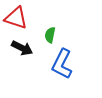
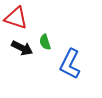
green semicircle: moved 5 px left, 7 px down; rotated 28 degrees counterclockwise
blue L-shape: moved 8 px right
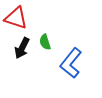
black arrow: rotated 90 degrees clockwise
blue L-shape: moved 1 px right, 1 px up; rotated 12 degrees clockwise
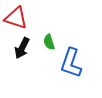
green semicircle: moved 4 px right
blue L-shape: rotated 20 degrees counterclockwise
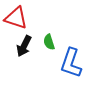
black arrow: moved 2 px right, 2 px up
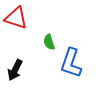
black arrow: moved 9 px left, 24 px down
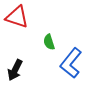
red triangle: moved 1 px right, 1 px up
blue L-shape: rotated 20 degrees clockwise
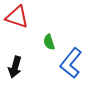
black arrow: moved 3 px up; rotated 10 degrees counterclockwise
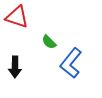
green semicircle: rotated 28 degrees counterclockwise
black arrow: rotated 15 degrees counterclockwise
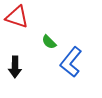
blue L-shape: moved 1 px up
